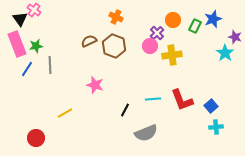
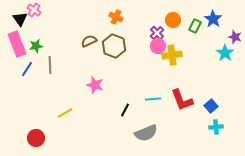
blue star: rotated 18 degrees counterclockwise
pink circle: moved 8 px right
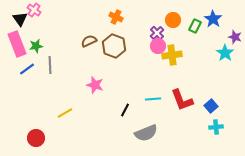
blue line: rotated 21 degrees clockwise
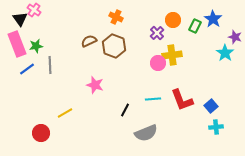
pink circle: moved 17 px down
red circle: moved 5 px right, 5 px up
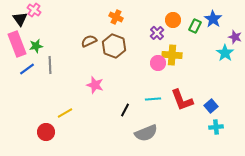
yellow cross: rotated 12 degrees clockwise
red circle: moved 5 px right, 1 px up
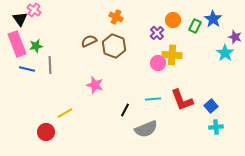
blue line: rotated 49 degrees clockwise
gray semicircle: moved 4 px up
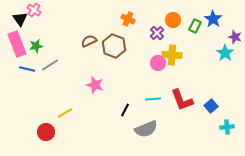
orange cross: moved 12 px right, 2 px down
gray line: rotated 60 degrees clockwise
cyan cross: moved 11 px right
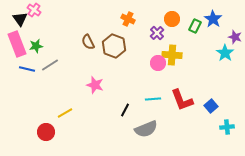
orange circle: moved 1 px left, 1 px up
brown semicircle: moved 1 px left, 1 px down; rotated 91 degrees counterclockwise
